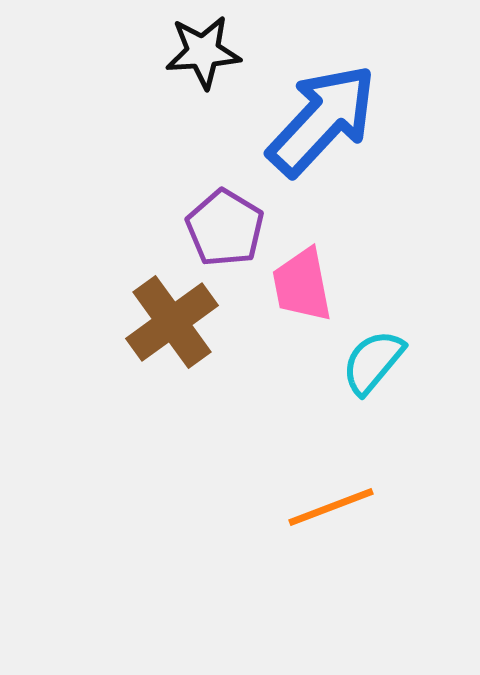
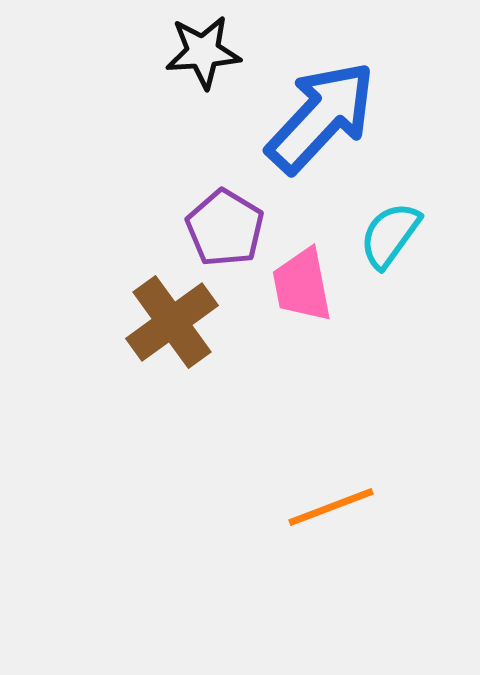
blue arrow: moved 1 px left, 3 px up
cyan semicircle: moved 17 px right, 127 px up; rotated 4 degrees counterclockwise
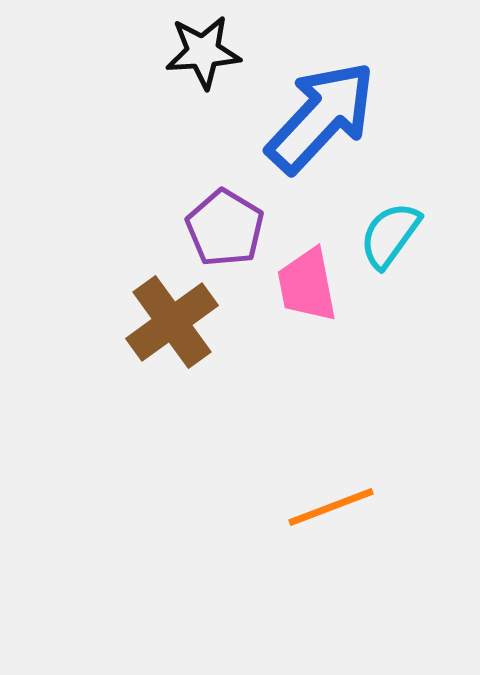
pink trapezoid: moved 5 px right
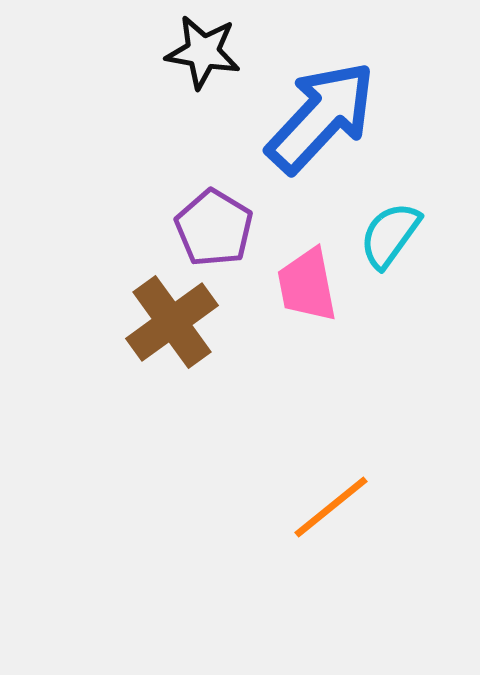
black star: rotated 14 degrees clockwise
purple pentagon: moved 11 px left
orange line: rotated 18 degrees counterclockwise
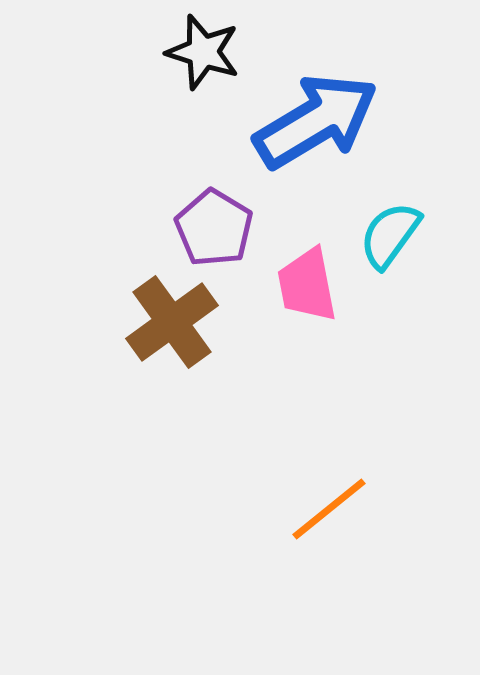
black star: rotated 8 degrees clockwise
blue arrow: moved 5 px left, 4 px down; rotated 16 degrees clockwise
orange line: moved 2 px left, 2 px down
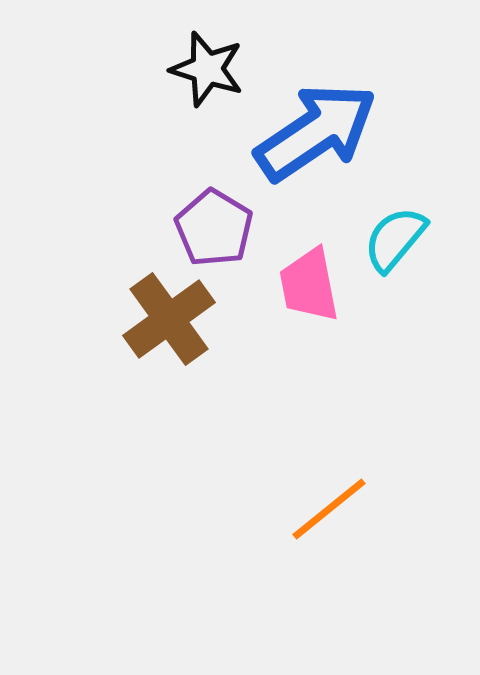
black star: moved 4 px right, 17 px down
blue arrow: moved 11 px down; rotated 3 degrees counterclockwise
cyan semicircle: moved 5 px right, 4 px down; rotated 4 degrees clockwise
pink trapezoid: moved 2 px right
brown cross: moved 3 px left, 3 px up
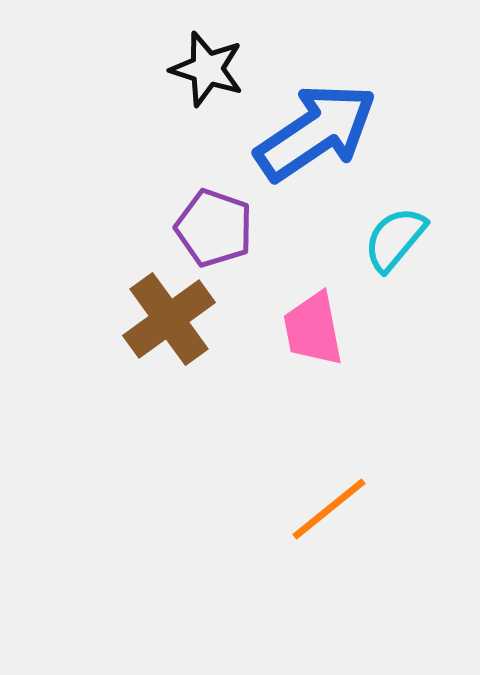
purple pentagon: rotated 12 degrees counterclockwise
pink trapezoid: moved 4 px right, 44 px down
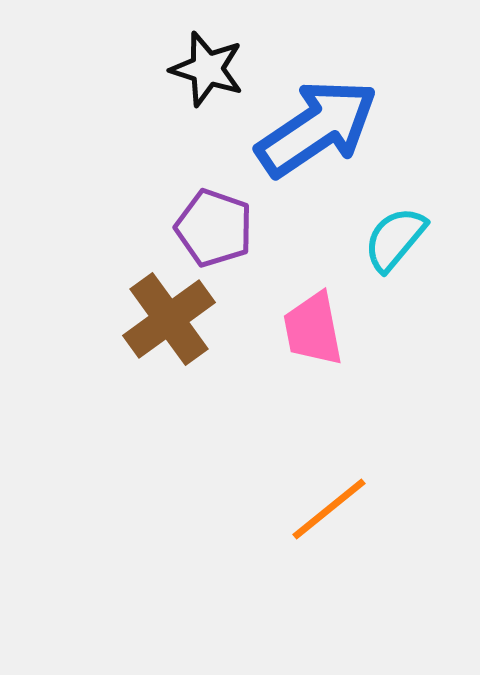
blue arrow: moved 1 px right, 4 px up
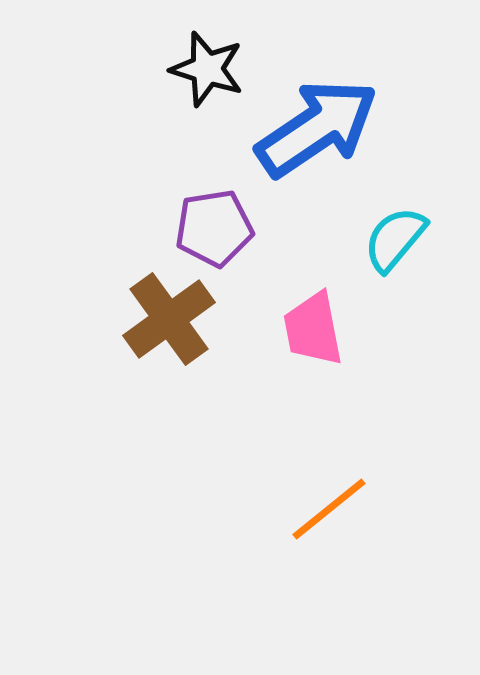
purple pentagon: rotated 28 degrees counterclockwise
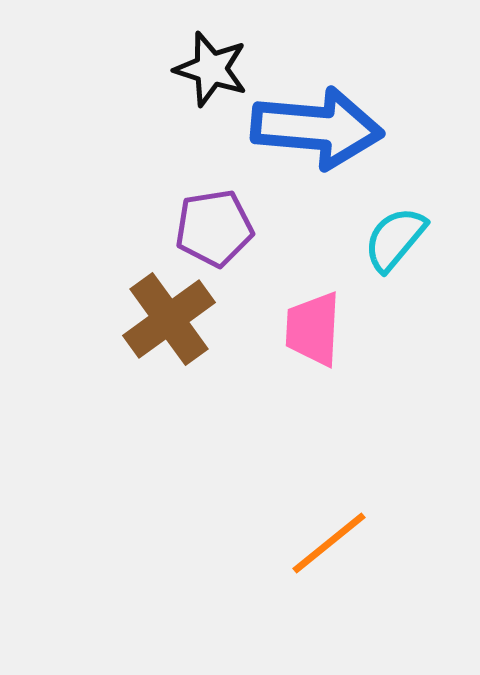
black star: moved 4 px right
blue arrow: rotated 39 degrees clockwise
pink trapezoid: rotated 14 degrees clockwise
orange line: moved 34 px down
